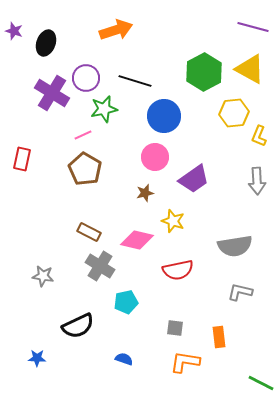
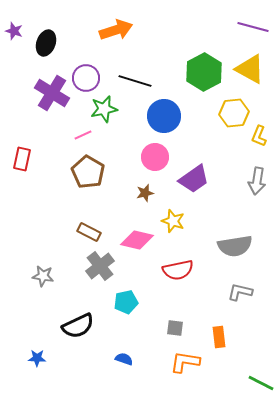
brown pentagon: moved 3 px right, 3 px down
gray arrow: rotated 12 degrees clockwise
gray cross: rotated 20 degrees clockwise
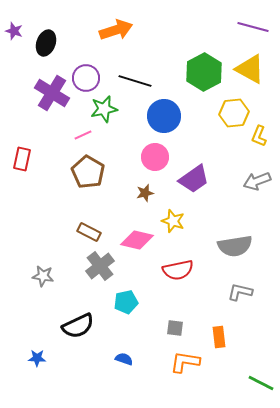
gray arrow: rotated 60 degrees clockwise
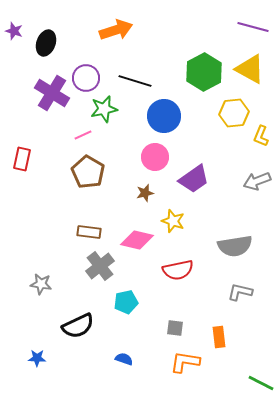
yellow L-shape: moved 2 px right
brown rectangle: rotated 20 degrees counterclockwise
gray star: moved 2 px left, 8 px down
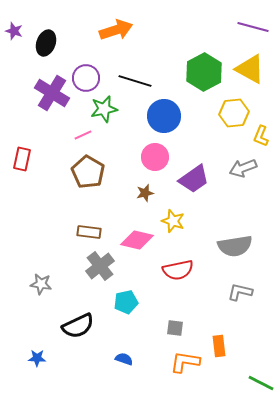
gray arrow: moved 14 px left, 13 px up
orange rectangle: moved 9 px down
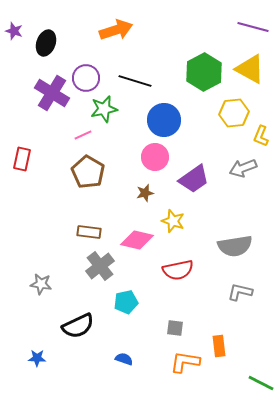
blue circle: moved 4 px down
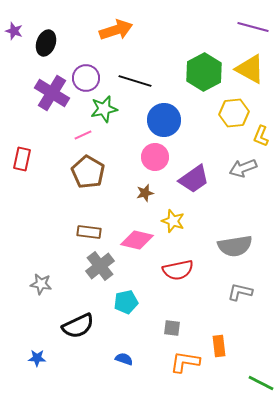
gray square: moved 3 px left
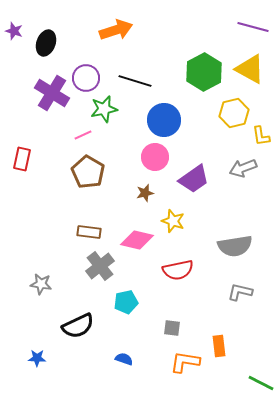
yellow hexagon: rotated 8 degrees counterclockwise
yellow L-shape: rotated 30 degrees counterclockwise
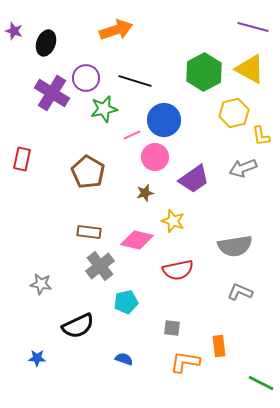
pink line: moved 49 px right
gray L-shape: rotated 10 degrees clockwise
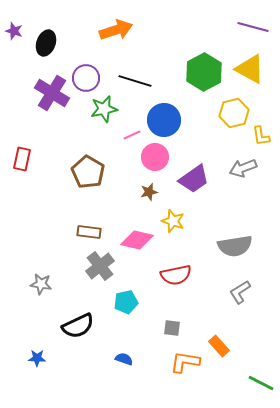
brown star: moved 4 px right, 1 px up
red semicircle: moved 2 px left, 5 px down
gray L-shape: rotated 55 degrees counterclockwise
orange rectangle: rotated 35 degrees counterclockwise
